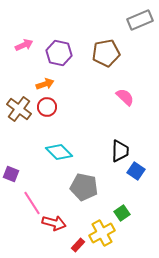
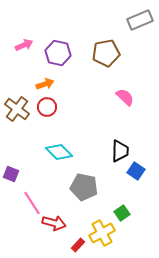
purple hexagon: moved 1 px left
brown cross: moved 2 px left
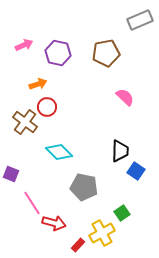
orange arrow: moved 7 px left
brown cross: moved 8 px right, 13 px down
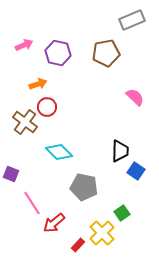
gray rectangle: moved 8 px left
pink semicircle: moved 10 px right
red arrow: rotated 125 degrees clockwise
yellow cross: rotated 15 degrees counterclockwise
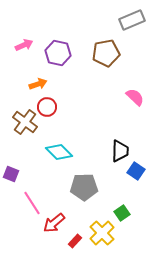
gray pentagon: rotated 12 degrees counterclockwise
red rectangle: moved 3 px left, 4 px up
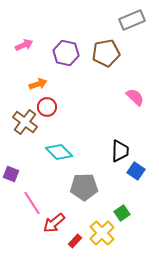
purple hexagon: moved 8 px right
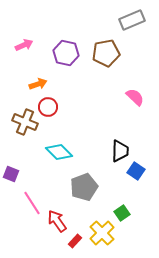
red circle: moved 1 px right
brown cross: rotated 15 degrees counterclockwise
gray pentagon: rotated 20 degrees counterclockwise
red arrow: moved 3 px right, 2 px up; rotated 95 degrees clockwise
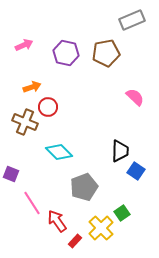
orange arrow: moved 6 px left, 3 px down
yellow cross: moved 1 px left, 5 px up
